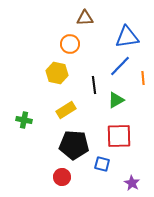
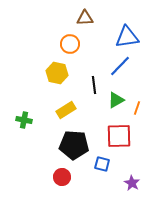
orange line: moved 6 px left, 30 px down; rotated 24 degrees clockwise
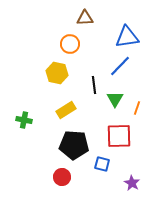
green triangle: moved 1 px left, 1 px up; rotated 30 degrees counterclockwise
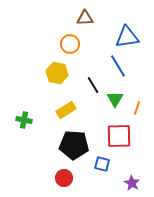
blue line: moved 2 px left; rotated 75 degrees counterclockwise
black line: moved 1 px left; rotated 24 degrees counterclockwise
red circle: moved 2 px right, 1 px down
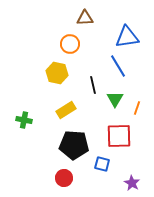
black line: rotated 18 degrees clockwise
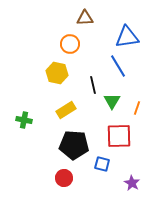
green triangle: moved 3 px left, 2 px down
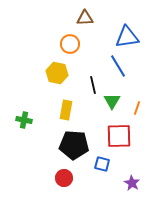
yellow rectangle: rotated 48 degrees counterclockwise
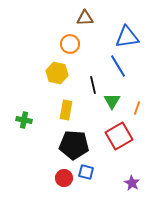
red square: rotated 28 degrees counterclockwise
blue square: moved 16 px left, 8 px down
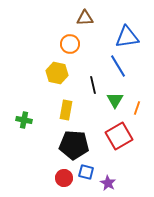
green triangle: moved 3 px right, 1 px up
purple star: moved 24 px left
